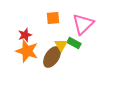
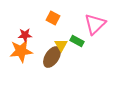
orange square: rotated 32 degrees clockwise
pink triangle: moved 12 px right
red star: rotated 16 degrees clockwise
green rectangle: moved 3 px right, 2 px up
orange star: moved 6 px left; rotated 25 degrees counterclockwise
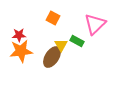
red star: moved 6 px left
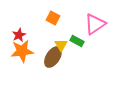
pink triangle: rotated 10 degrees clockwise
red star: rotated 24 degrees counterclockwise
orange star: moved 1 px right
brown ellipse: moved 1 px right
